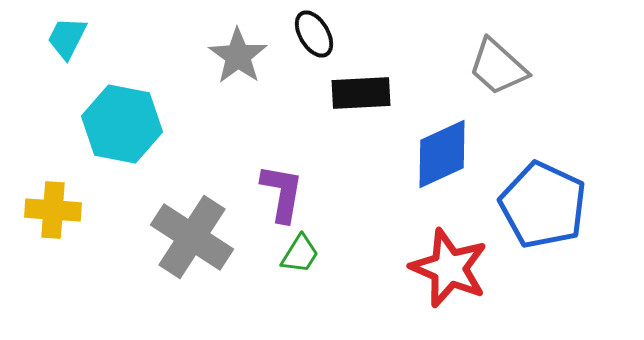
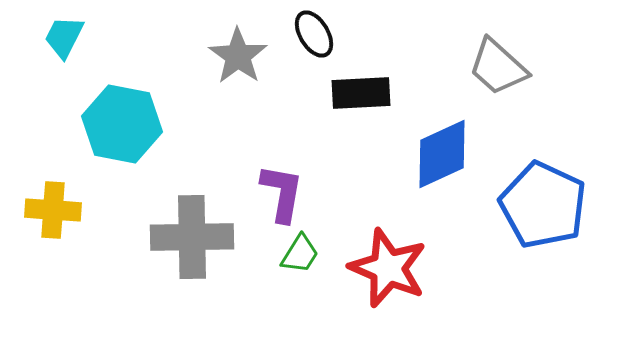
cyan trapezoid: moved 3 px left, 1 px up
gray cross: rotated 34 degrees counterclockwise
red star: moved 61 px left
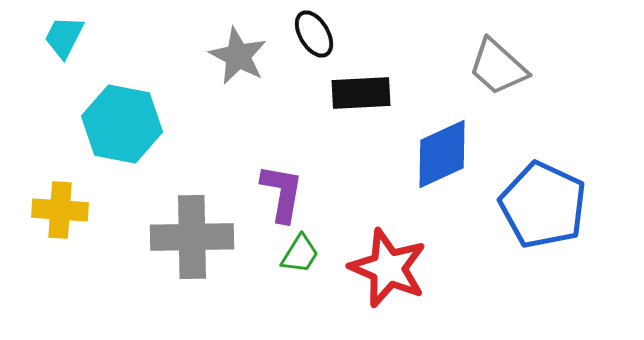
gray star: rotated 8 degrees counterclockwise
yellow cross: moved 7 px right
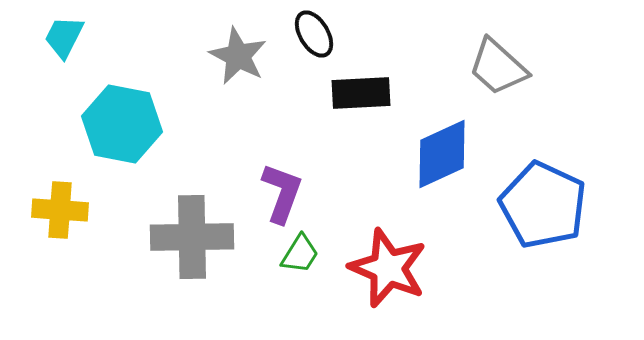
purple L-shape: rotated 10 degrees clockwise
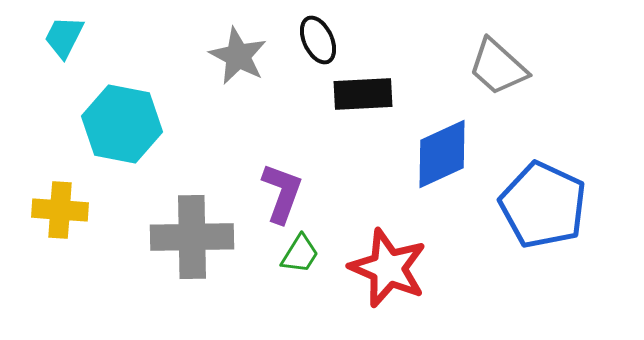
black ellipse: moved 4 px right, 6 px down; rotated 6 degrees clockwise
black rectangle: moved 2 px right, 1 px down
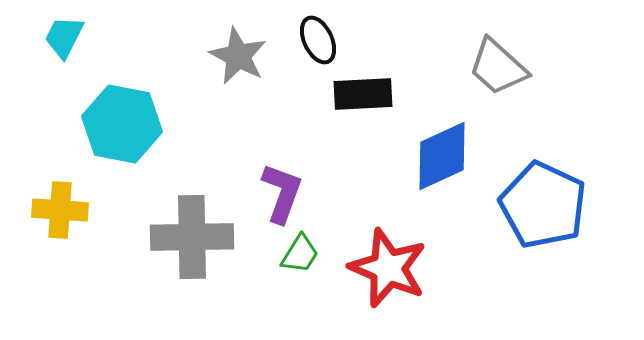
blue diamond: moved 2 px down
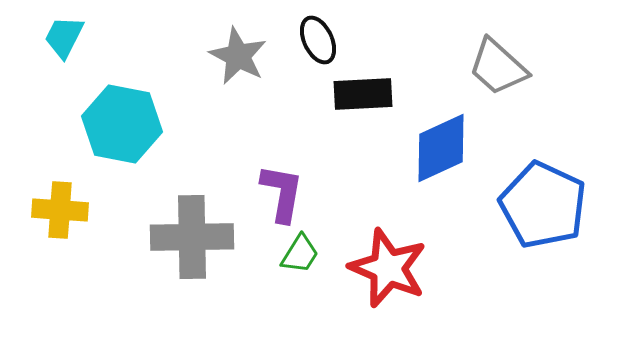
blue diamond: moved 1 px left, 8 px up
purple L-shape: rotated 10 degrees counterclockwise
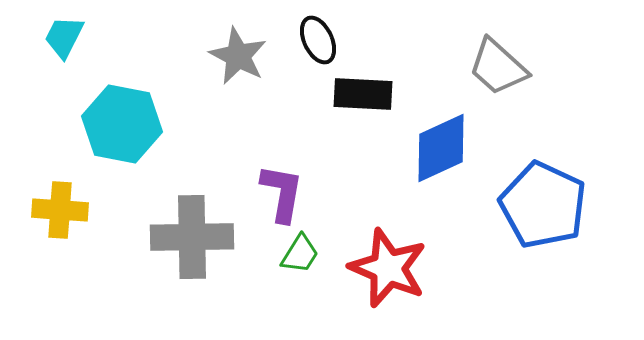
black rectangle: rotated 6 degrees clockwise
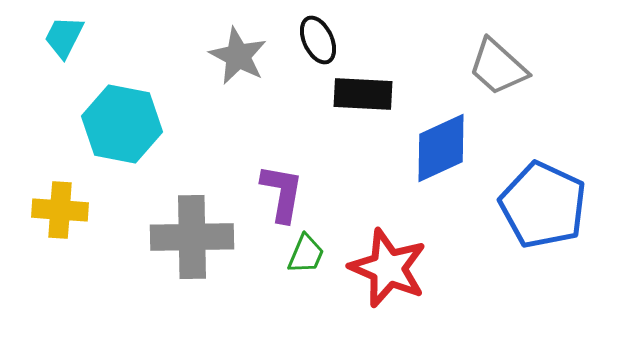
green trapezoid: moved 6 px right; rotated 9 degrees counterclockwise
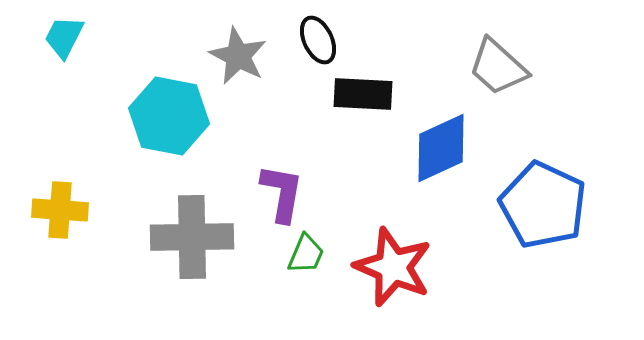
cyan hexagon: moved 47 px right, 8 px up
red star: moved 5 px right, 1 px up
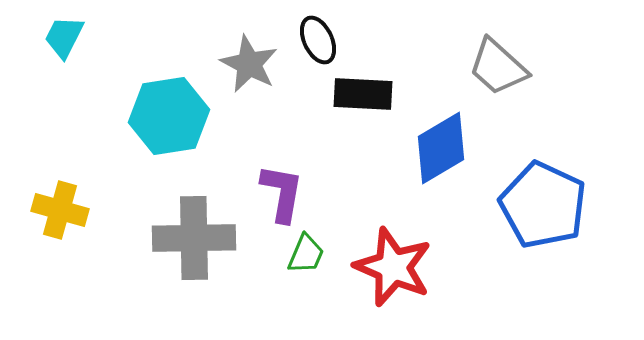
gray star: moved 11 px right, 8 px down
cyan hexagon: rotated 20 degrees counterclockwise
blue diamond: rotated 6 degrees counterclockwise
yellow cross: rotated 12 degrees clockwise
gray cross: moved 2 px right, 1 px down
